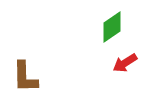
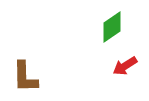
red arrow: moved 3 px down
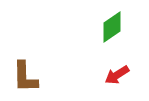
red arrow: moved 8 px left, 9 px down
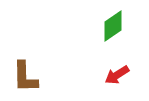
green diamond: moved 1 px right, 1 px up
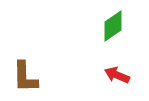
red arrow: rotated 55 degrees clockwise
